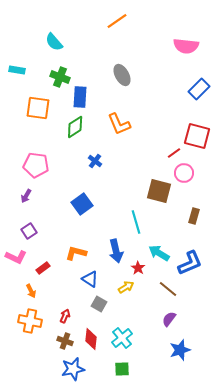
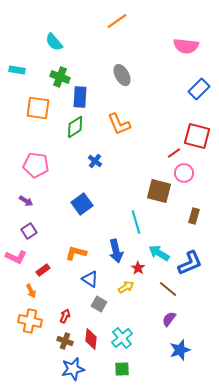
purple arrow at (26, 196): moved 5 px down; rotated 88 degrees counterclockwise
red rectangle at (43, 268): moved 2 px down
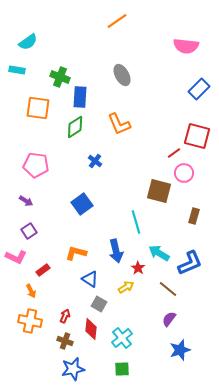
cyan semicircle at (54, 42): moved 26 px left; rotated 84 degrees counterclockwise
red diamond at (91, 339): moved 10 px up
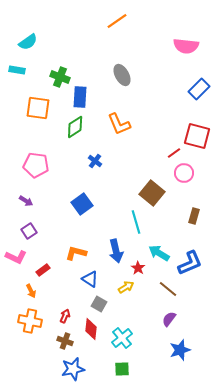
brown square at (159, 191): moved 7 px left, 2 px down; rotated 25 degrees clockwise
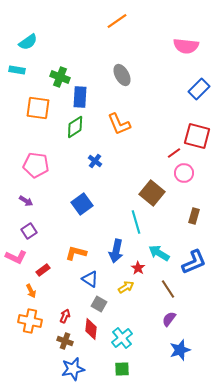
blue arrow at (116, 251): rotated 25 degrees clockwise
blue L-shape at (190, 263): moved 4 px right, 1 px up
brown line at (168, 289): rotated 18 degrees clockwise
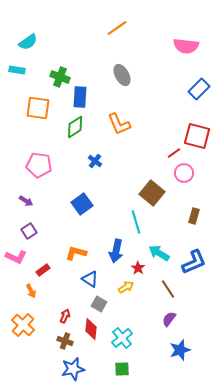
orange line at (117, 21): moved 7 px down
pink pentagon at (36, 165): moved 3 px right
orange cross at (30, 321): moved 7 px left, 4 px down; rotated 30 degrees clockwise
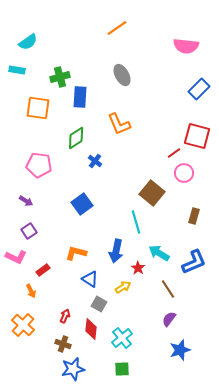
green cross at (60, 77): rotated 36 degrees counterclockwise
green diamond at (75, 127): moved 1 px right, 11 px down
yellow arrow at (126, 287): moved 3 px left
brown cross at (65, 341): moved 2 px left, 3 px down
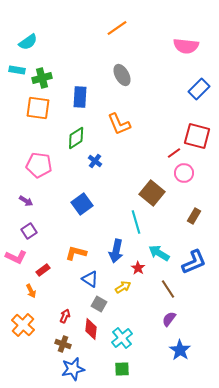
green cross at (60, 77): moved 18 px left, 1 px down
brown rectangle at (194, 216): rotated 14 degrees clockwise
blue star at (180, 350): rotated 20 degrees counterclockwise
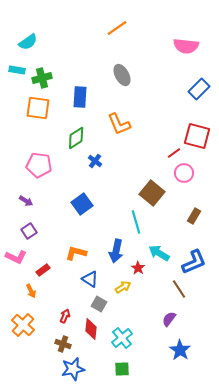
brown line at (168, 289): moved 11 px right
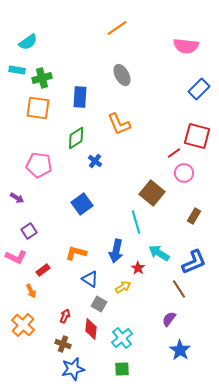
purple arrow at (26, 201): moved 9 px left, 3 px up
